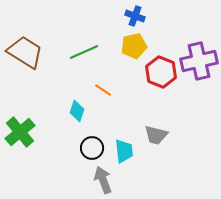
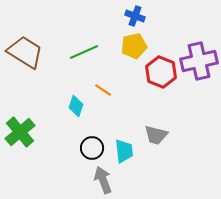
cyan diamond: moved 1 px left, 5 px up
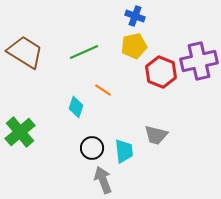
cyan diamond: moved 1 px down
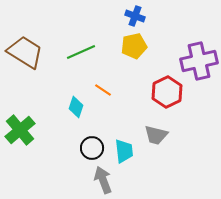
green line: moved 3 px left
red hexagon: moved 6 px right, 20 px down; rotated 12 degrees clockwise
green cross: moved 2 px up
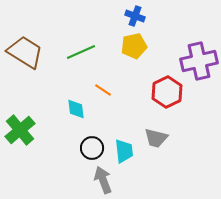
cyan diamond: moved 2 px down; rotated 25 degrees counterclockwise
gray trapezoid: moved 3 px down
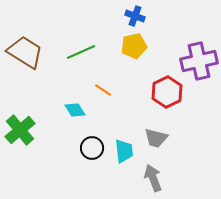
cyan diamond: moved 1 px left, 1 px down; rotated 25 degrees counterclockwise
gray arrow: moved 50 px right, 2 px up
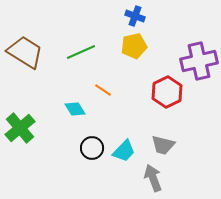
cyan diamond: moved 1 px up
green cross: moved 2 px up
gray trapezoid: moved 7 px right, 7 px down
cyan trapezoid: rotated 50 degrees clockwise
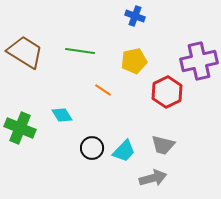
yellow pentagon: moved 15 px down
green line: moved 1 px left, 1 px up; rotated 32 degrees clockwise
cyan diamond: moved 13 px left, 6 px down
green cross: rotated 28 degrees counterclockwise
gray arrow: rotated 96 degrees clockwise
